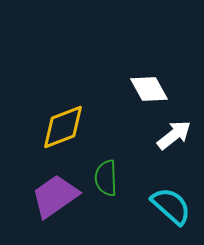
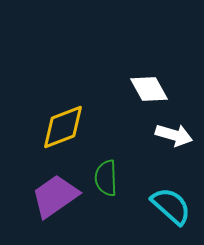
white arrow: rotated 54 degrees clockwise
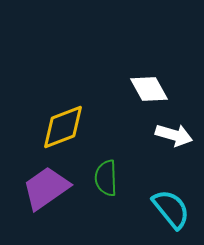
purple trapezoid: moved 9 px left, 8 px up
cyan semicircle: moved 3 px down; rotated 9 degrees clockwise
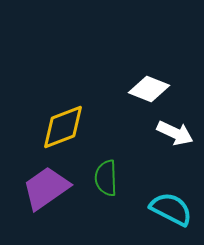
white diamond: rotated 39 degrees counterclockwise
white arrow: moved 1 px right, 2 px up; rotated 9 degrees clockwise
cyan semicircle: rotated 24 degrees counterclockwise
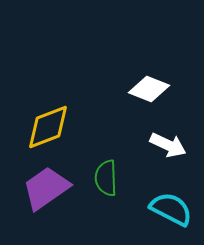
yellow diamond: moved 15 px left
white arrow: moved 7 px left, 12 px down
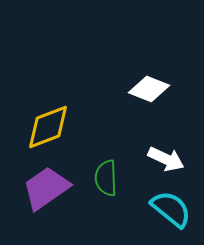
white arrow: moved 2 px left, 14 px down
cyan semicircle: rotated 12 degrees clockwise
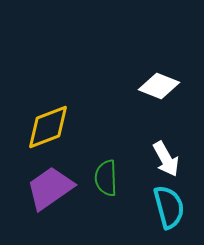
white diamond: moved 10 px right, 3 px up
white arrow: rotated 36 degrees clockwise
purple trapezoid: moved 4 px right
cyan semicircle: moved 2 px left, 2 px up; rotated 36 degrees clockwise
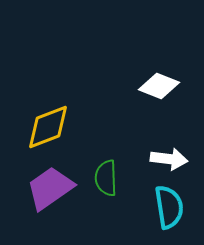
white arrow: moved 3 px right; rotated 54 degrees counterclockwise
cyan semicircle: rotated 6 degrees clockwise
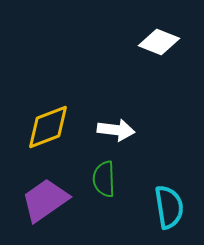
white diamond: moved 44 px up
white arrow: moved 53 px left, 29 px up
green semicircle: moved 2 px left, 1 px down
purple trapezoid: moved 5 px left, 12 px down
